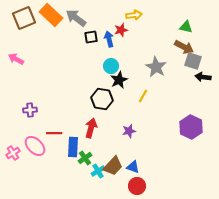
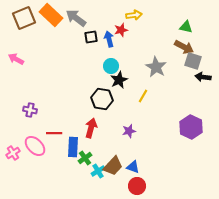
purple cross: rotated 16 degrees clockwise
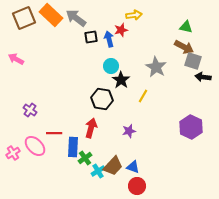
black star: moved 2 px right; rotated 12 degrees counterclockwise
purple cross: rotated 24 degrees clockwise
